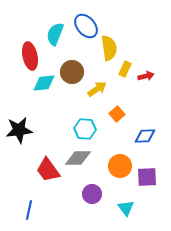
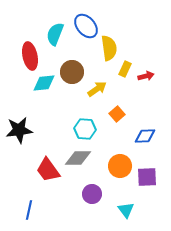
cyan triangle: moved 2 px down
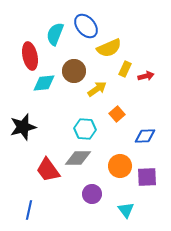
yellow semicircle: rotated 75 degrees clockwise
brown circle: moved 2 px right, 1 px up
black star: moved 4 px right, 3 px up; rotated 8 degrees counterclockwise
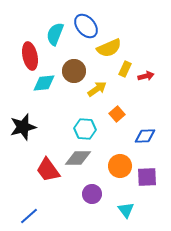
blue line: moved 6 px down; rotated 36 degrees clockwise
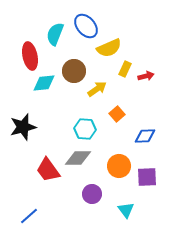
orange circle: moved 1 px left
